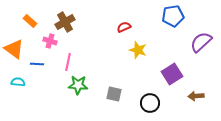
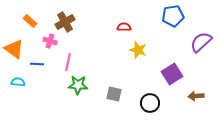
red semicircle: rotated 24 degrees clockwise
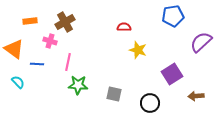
orange rectangle: rotated 48 degrees counterclockwise
cyan semicircle: rotated 40 degrees clockwise
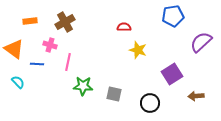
pink cross: moved 4 px down
green star: moved 5 px right, 1 px down
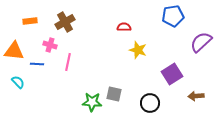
orange triangle: moved 2 px down; rotated 30 degrees counterclockwise
green star: moved 9 px right, 16 px down
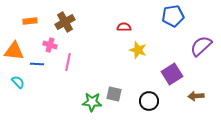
purple semicircle: moved 4 px down
black circle: moved 1 px left, 2 px up
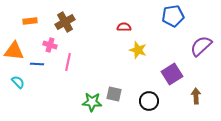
brown arrow: rotated 91 degrees clockwise
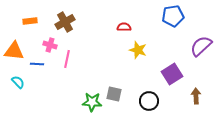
pink line: moved 1 px left, 3 px up
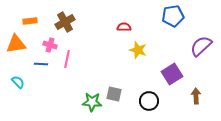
orange triangle: moved 2 px right, 7 px up; rotated 15 degrees counterclockwise
blue line: moved 4 px right
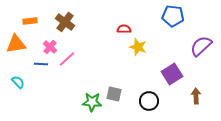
blue pentagon: rotated 15 degrees clockwise
brown cross: rotated 24 degrees counterclockwise
red semicircle: moved 2 px down
pink cross: moved 2 px down; rotated 24 degrees clockwise
yellow star: moved 3 px up
pink line: rotated 36 degrees clockwise
